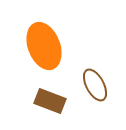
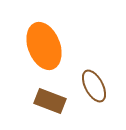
brown ellipse: moved 1 px left, 1 px down
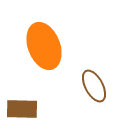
brown rectangle: moved 28 px left, 8 px down; rotated 20 degrees counterclockwise
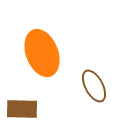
orange ellipse: moved 2 px left, 7 px down
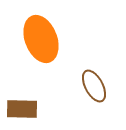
orange ellipse: moved 1 px left, 14 px up
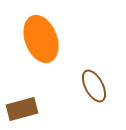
brown rectangle: rotated 16 degrees counterclockwise
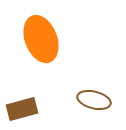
brown ellipse: moved 14 px down; rotated 48 degrees counterclockwise
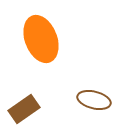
brown rectangle: moved 2 px right; rotated 20 degrees counterclockwise
